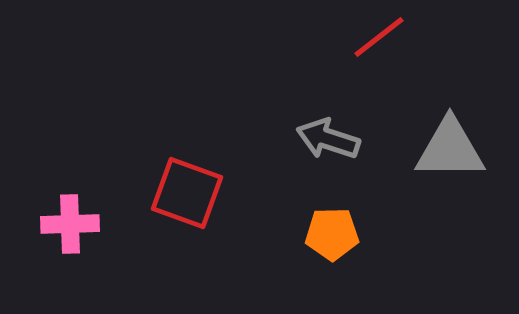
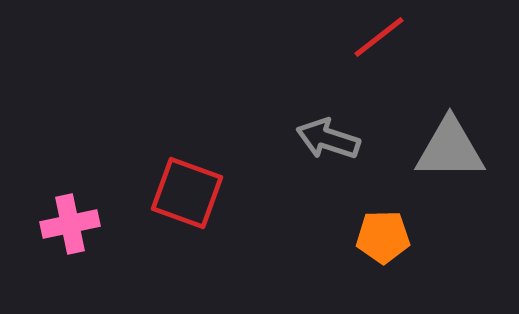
pink cross: rotated 10 degrees counterclockwise
orange pentagon: moved 51 px right, 3 px down
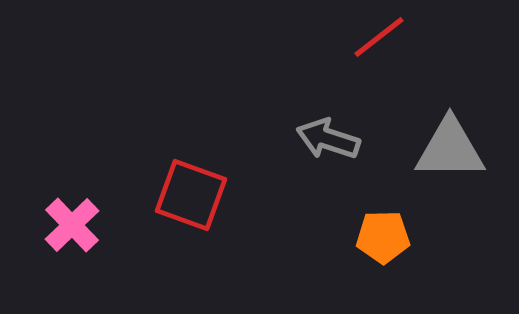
red square: moved 4 px right, 2 px down
pink cross: moved 2 px right, 1 px down; rotated 32 degrees counterclockwise
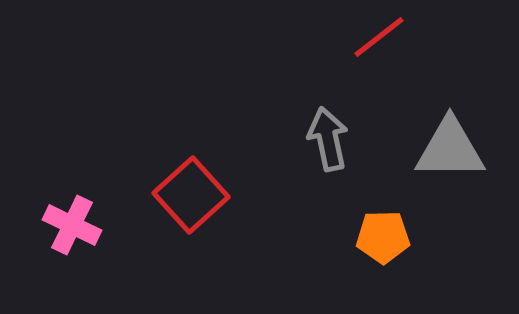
gray arrow: rotated 60 degrees clockwise
red square: rotated 28 degrees clockwise
pink cross: rotated 20 degrees counterclockwise
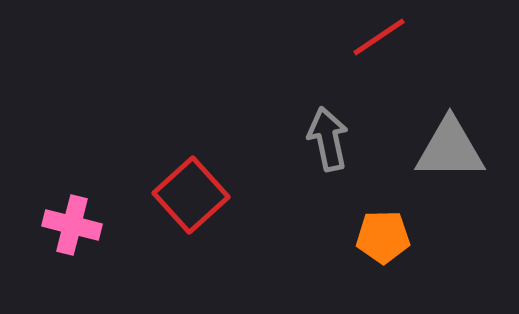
red line: rotated 4 degrees clockwise
pink cross: rotated 12 degrees counterclockwise
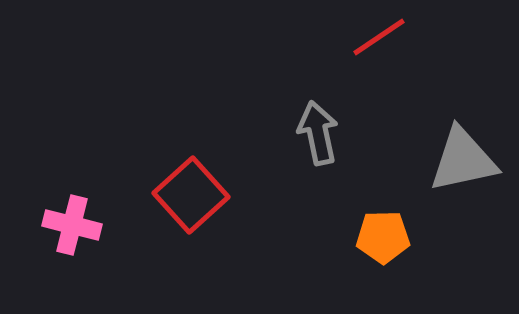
gray arrow: moved 10 px left, 6 px up
gray triangle: moved 13 px right, 11 px down; rotated 12 degrees counterclockwise
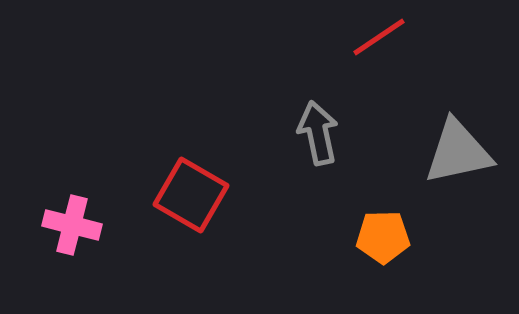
gray triangle: moved 5 px left, 8 px up
red square: rotated 18 degrees counterclockwise
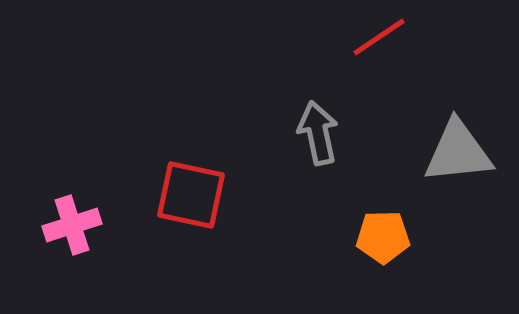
gray triangle: rotated 6 degrees clockwise
red square: rotated 18 degrees counterclockwise
pink cross: rotated 32 degrees counterclockwise
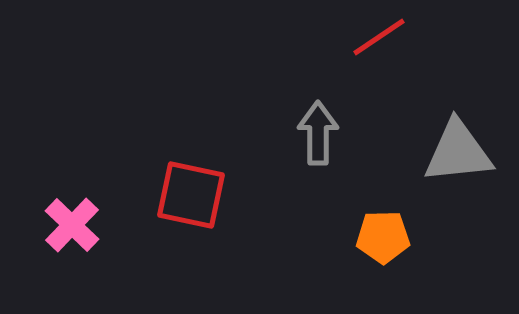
gray arrow: rotated 12 degrees clockwise
pink cross: rotated 28 degrees counterclockwise
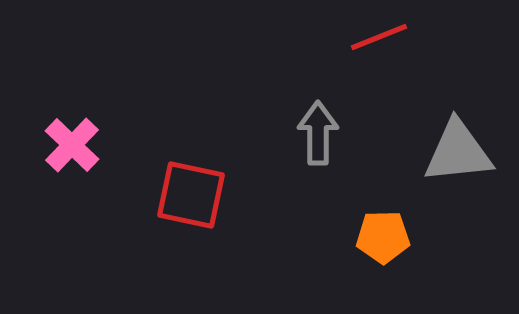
red line: rotated 12 degrees clockwise
pink cross: moved 80 px up
